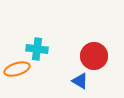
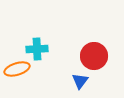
cyan cross: rotated 10 degrees counterclockwise
blue triangle: rotated 36 degrees clockwise
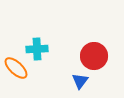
orange ellipse: moved 1 px left, 1 px up; rotated 60 degrees clockwise
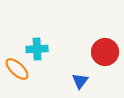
red circle: moved 11 px right, 4 px up
orange ellipse: moved 1 px right, 1 px down
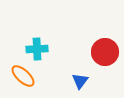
orange ellipse: moved 6 px right, 7 px down
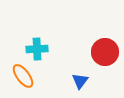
orange ellipse: rotated 10 degrees clockwise
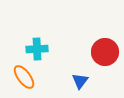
orange ellipse: moved 1 px right, 1 px down
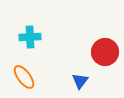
cyan cross: moved 7 px left, 12 px up
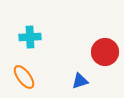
blue triangle: rotated 36 degrees clockwise
